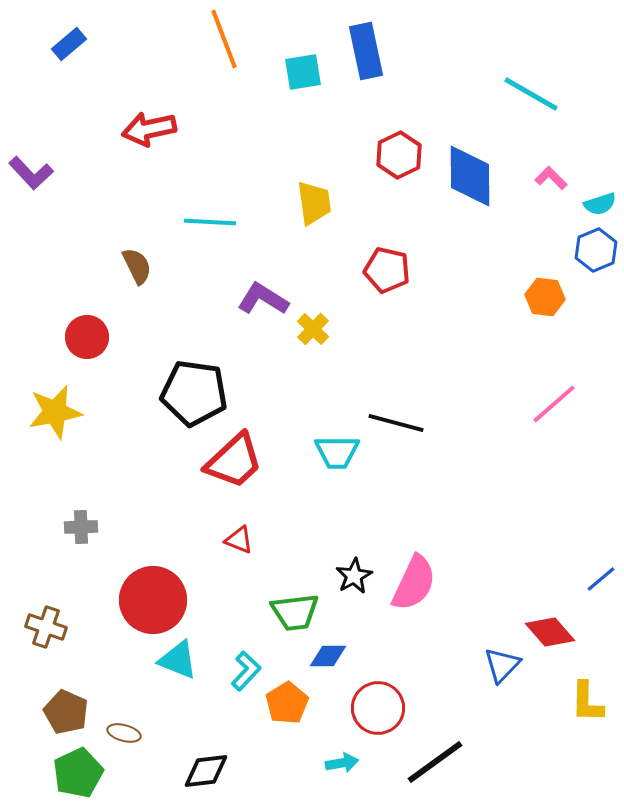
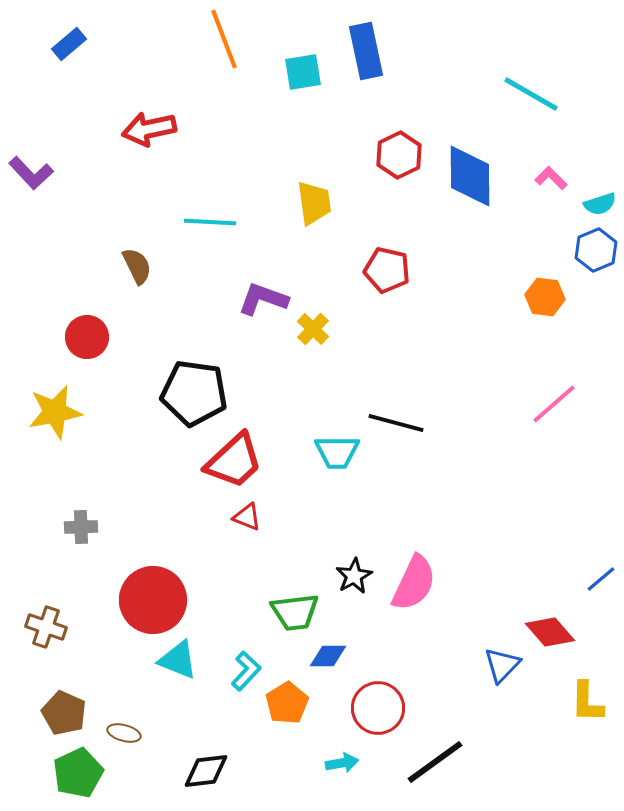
purple L-shape at (263, 299): rotated 12 degrees counterclockwise
red triangle at (239, 540): moved 8 px right, 23 px up
brown pentagon at (66, 712): moved 2 px left, 1 px down
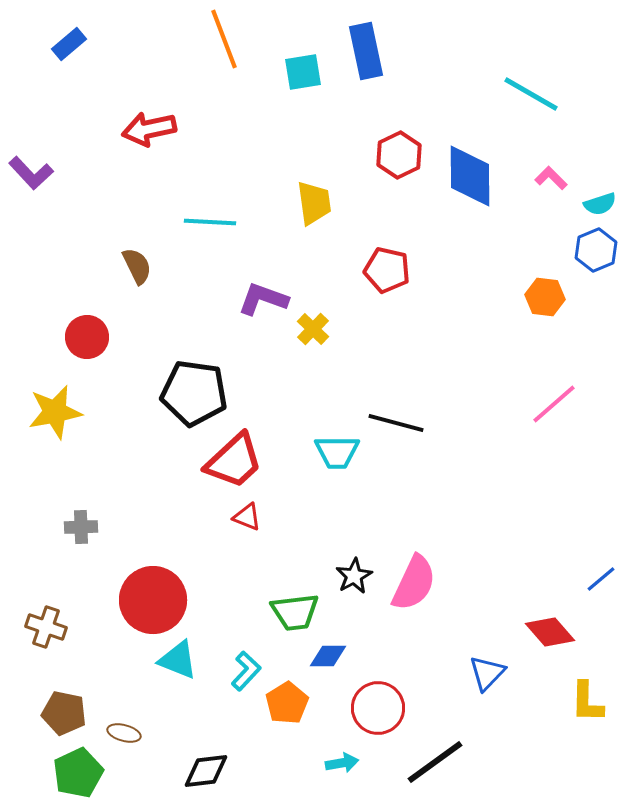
blue triangle at (502, 665): moved 15 px left, 8 px down
brown pentagon at (64, 713): rotated 12 degrees counterclockwise
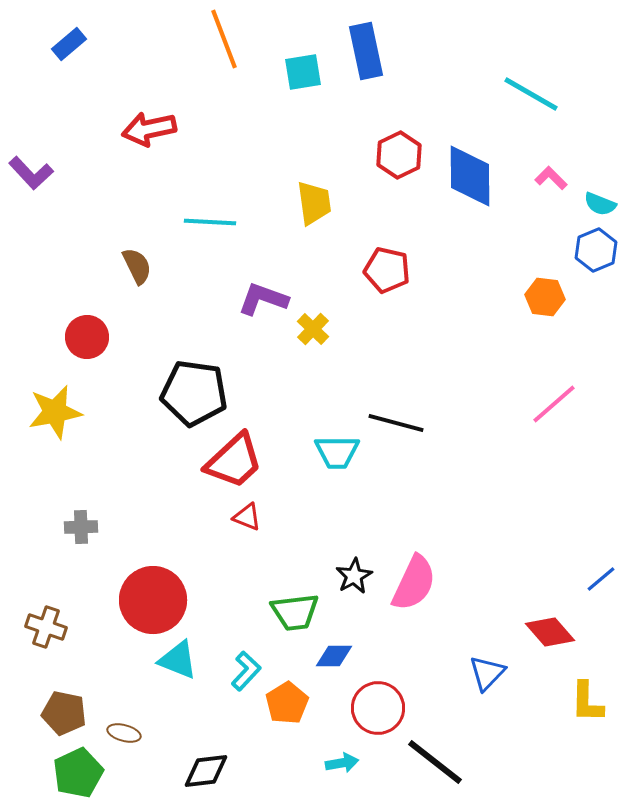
cyan semicircle at (600, 204): rotated 40 degrees clockwise
blue diamond at (328, 656): moved 6 px right
black line at (435, 762): rotated 74 degrees clockwise
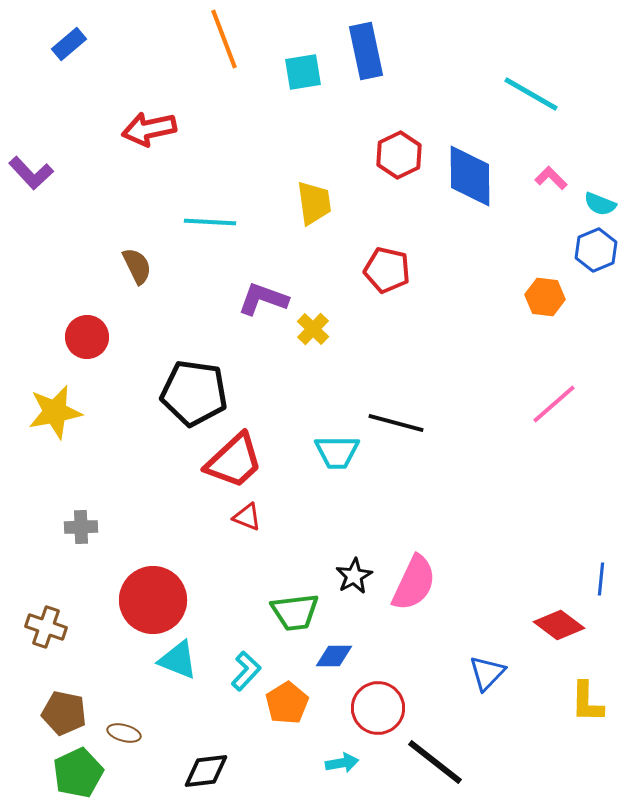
blue line at (601, 579): rotated 44 degrees counterclockwise
red diamond at (550, 632): moved 9 px right, 7 px up; rotated 12 degrees counterclockwise
